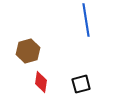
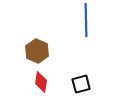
blue line: rotated 8 degrees clockwise
brown hexagon: moved 9 px right; rotated 20 degrees counterclockwise
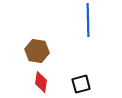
blue line: moved 2 px right
brown hexagon: rotated 15 degrees counterclockwise
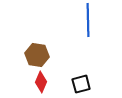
brown hexagon: moved 4 px down
red diamond: rotated 15 degrees clockwise
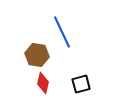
blue line: moved 26 px left, 12 px down; rotated 24 degrees counterclockwise
red diamond: moved 2 px right, 1 px down; rotated 10 degrees counterclockwise
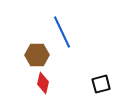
brown hexagon: rotated 10 degrees counterclockwise
black square: moved 20 px right
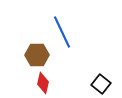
black square: rotated 36 degrees counterclockwise
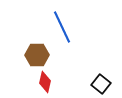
blue line: moved 5 px up
red diamond: moved 2 px right, 1 px up
